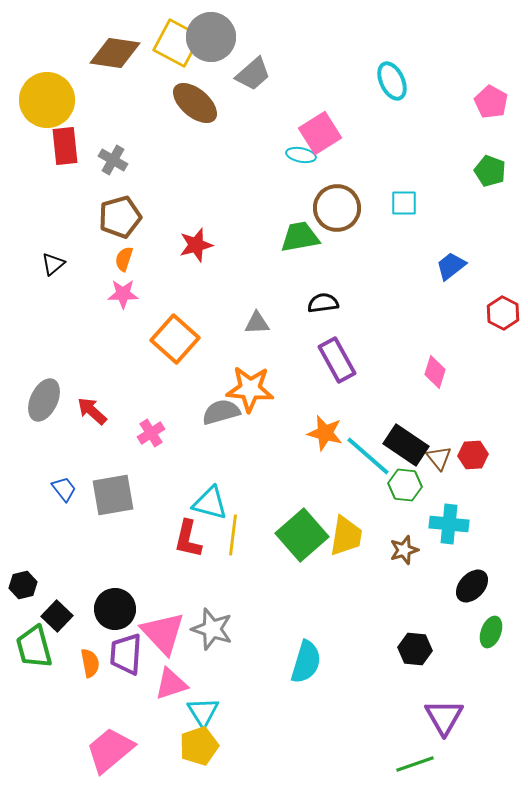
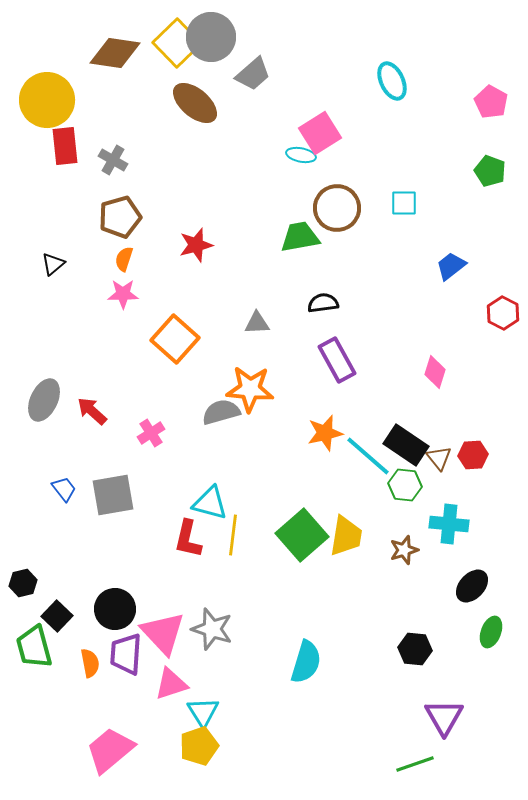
yellow square at (177, 43): rotated 18 degrees clockwise
orange star at (325, 433): rotated 27 degrees counterclockwise
black hexagon at (23, 585): moved 2 px up
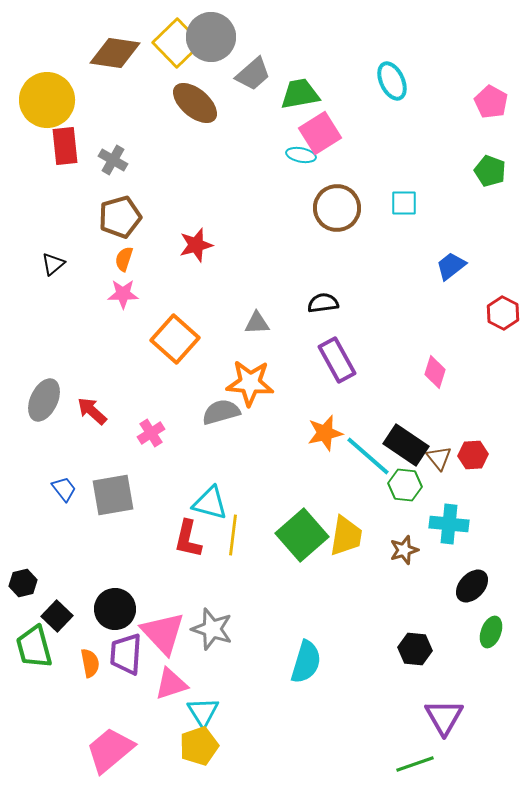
green trapezoid at (300, 237): moved 143 px up
orange star at (250, 389): moved 6 px up
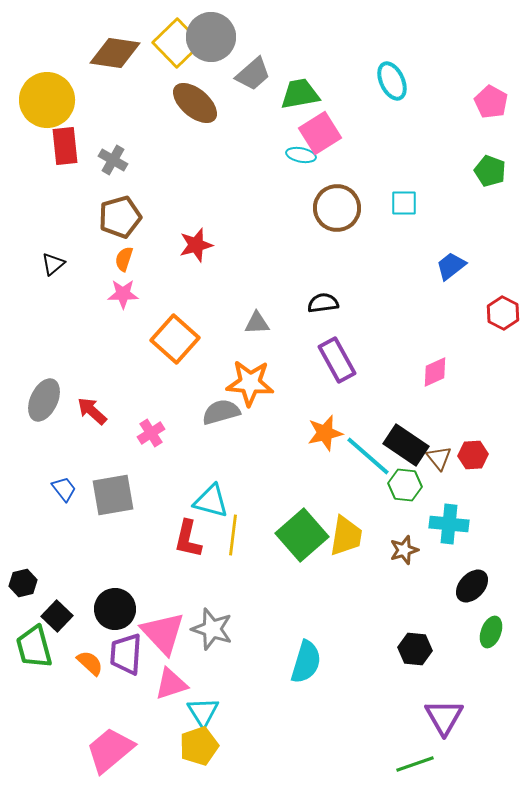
pink diamond at (435, 372): rotated 48 degrees clockwise
cyan triangle at (210, 503): moved 1 px right, 2 px up
orange semicircle at (90, 663): rotated 36 degrees counterclockwise
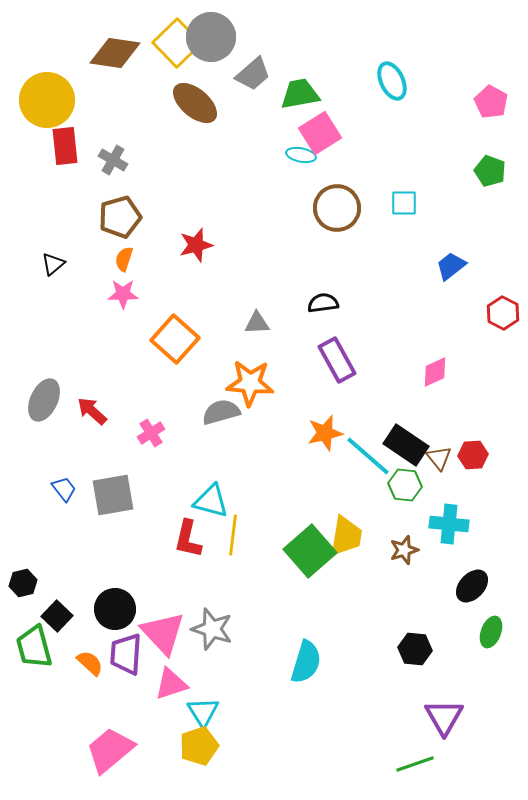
green square at (302, 535): moved 8 px right, 16 px down
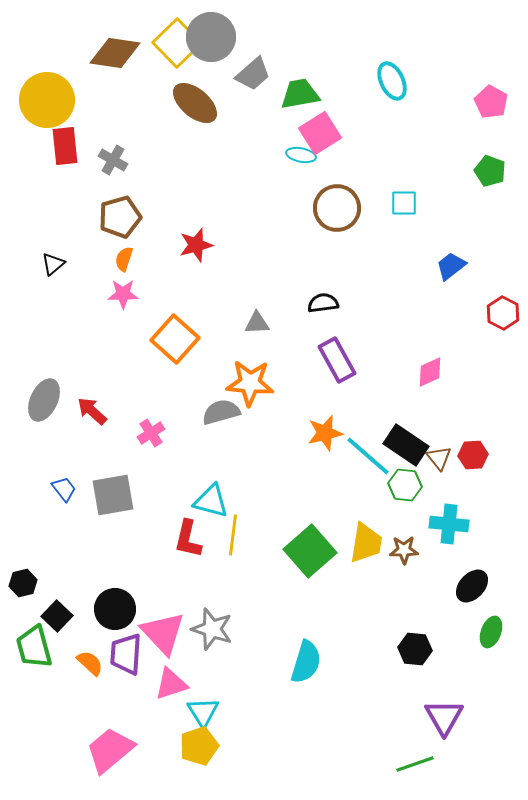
pink diamond at (435, 372): moved 5 px left
yellow trapezoid at (346, 536): moved 20 px right, 7 px down
brown star at (404, 550): rotated 16 degrees clockwise
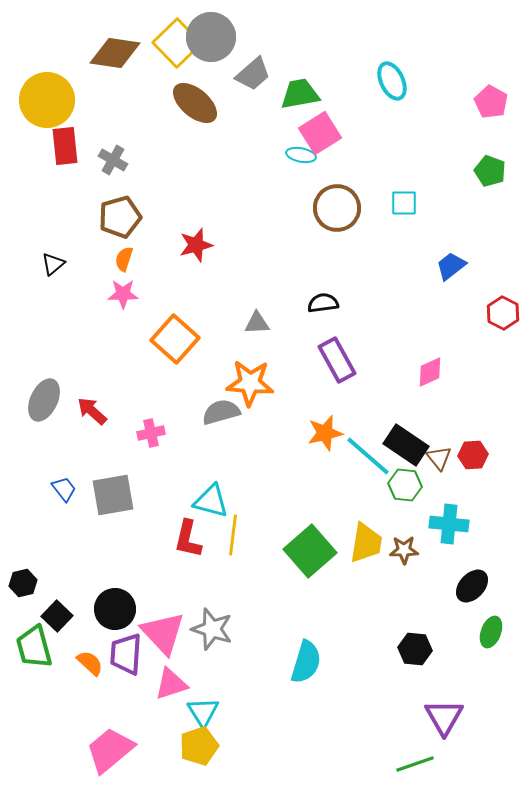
pink cross at (151, 433): rotated 20 degrees clockwise
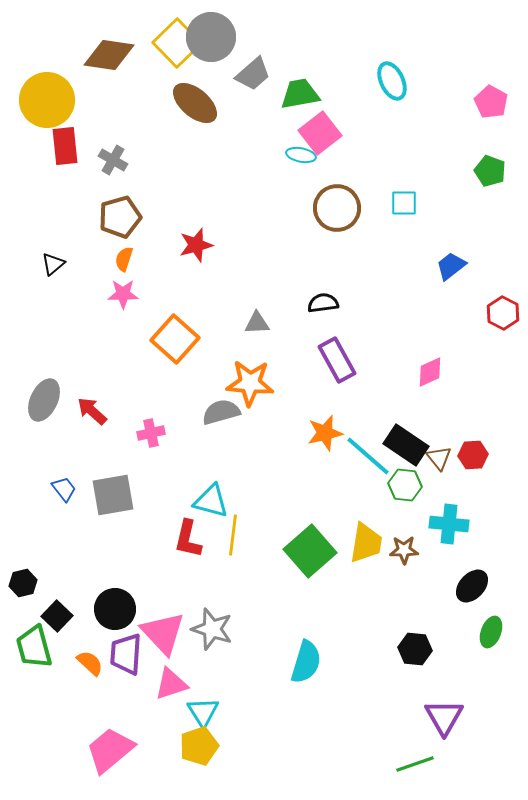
brown diamond at (115, 53): moved 6 px left, 2 px down
pink square at (320, 133): rotated 6 degrees counterclockwise
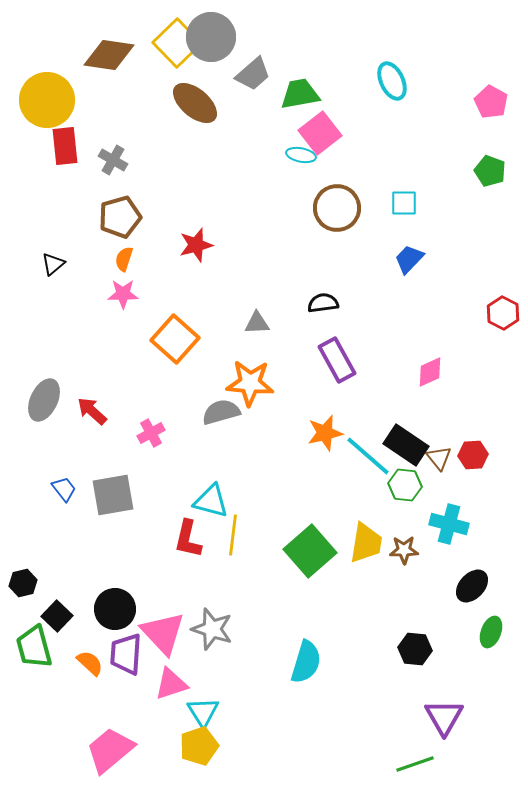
blue trapezoid at (451, 266): moved 42 px left, 7 px up; rotated 8 degrees counterclockwise
pink cross at (151, 433): rotated 16 degrees counterclockwise
cyan cross at (449, 524): rotated 9 degrees clockwise
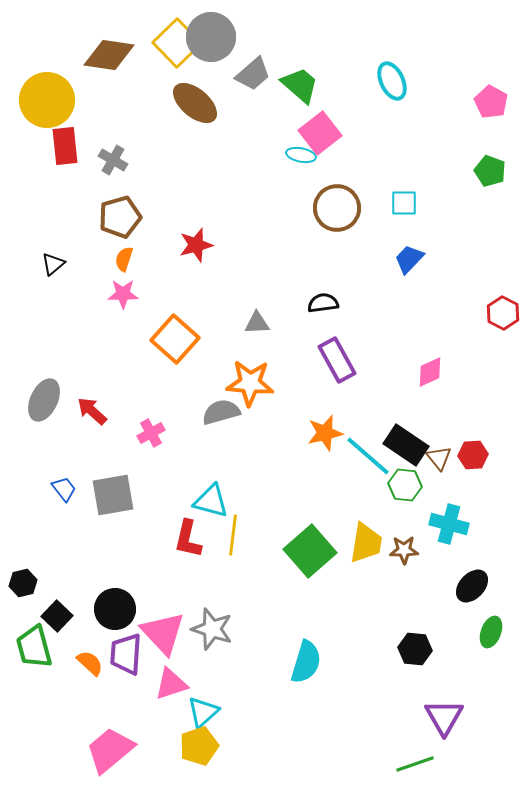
green trapezoid at (300, 94): moved 9 px up; rotated 51 degrees clockwise
cyan triangle at (203, 712): rotated 20 degrees clockwise
